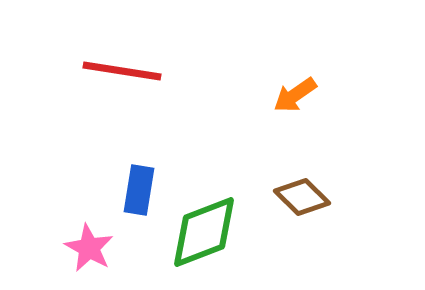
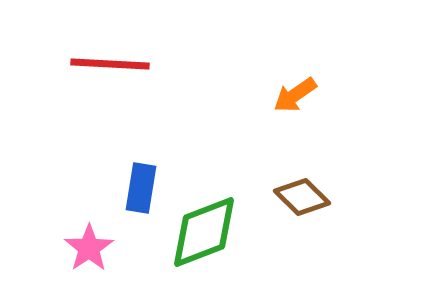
red line: moved 12 px left, 7 px up; rotated 6 degrees counterclockwise
blue rectangle: moved 2 px right, 2 px up
pink star: rotated 9 degrees clockwise
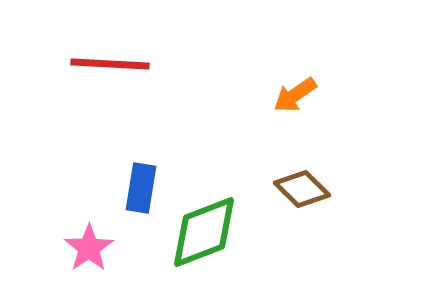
brown diamond: moved 8 px up
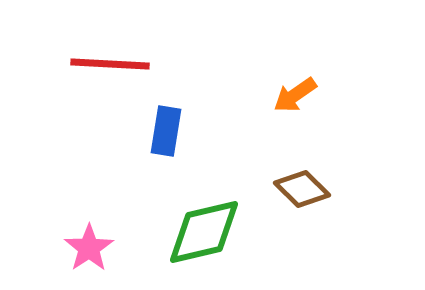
blue rectangle: moved 25 px right, 57 px up
green diamond: rotated 8 degrees clockwise
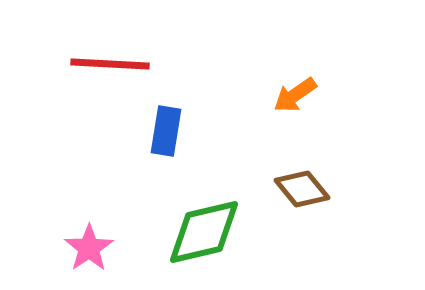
brown diamond: rotated 6 degrees clockwise
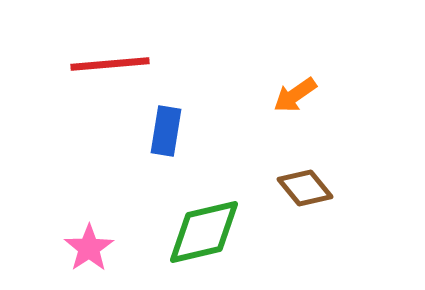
red line: rotated 8 degrees counterclockwise
brown diamond: moved 3 px right, 1 px up
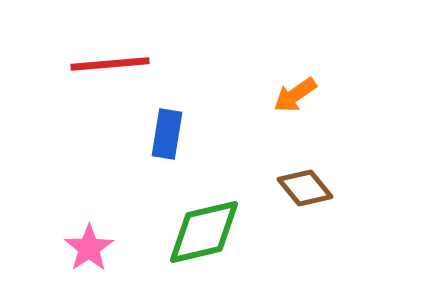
blue rectangle: moved 1 px right, 3 px down
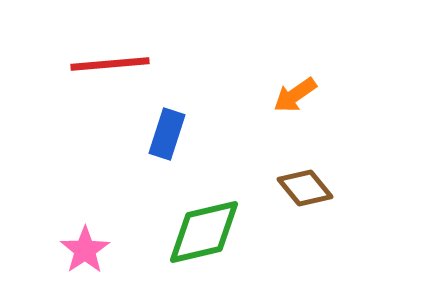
blue rectangle: rotated 9 degrees clockwise
pink star: moved 4 px left, 2 px down
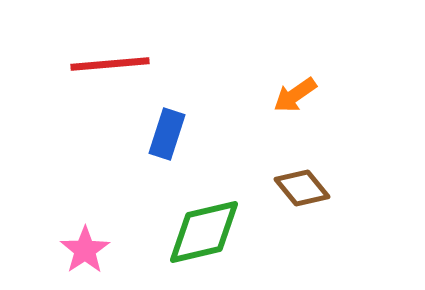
brown diamond: moved 3 px left
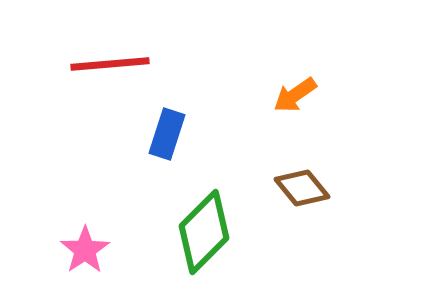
green diamond: rotated 32 degrees counterclockwise
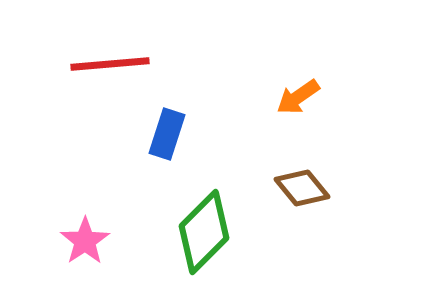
orange arrow: moved 3 px right, 2 px down
pink star: moved 9 px up
